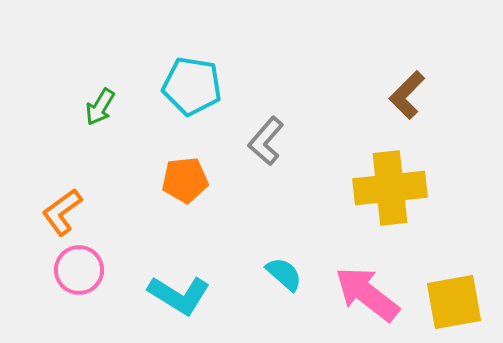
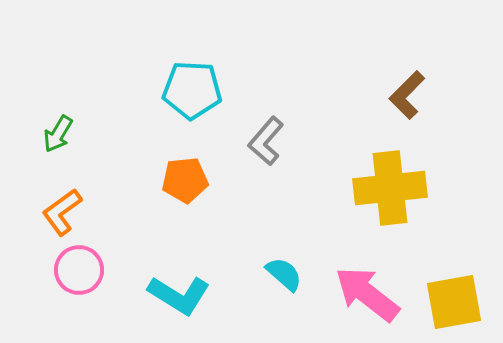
cyan pentagon: moved 4 px down; rotated 6 degrees counterclockwise
green arrow: moved 42 px left, 27 px down
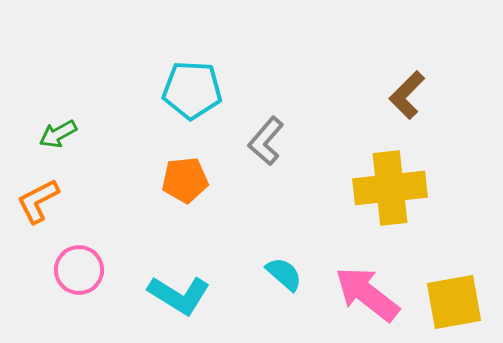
green arrow: rotated 30 degrees clockwise
orange L-shape: moved 24 px left, 11 px up; rotated 9 degrees clockwise
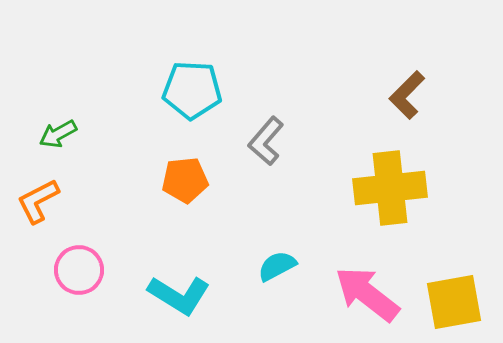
cyan semicircle: moved 7 px left, 8 px up; rotated 69 degrees counterclockwise
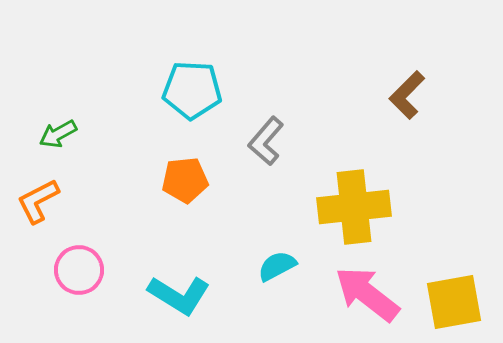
yellow cross: moved 36 px left, 19 px down
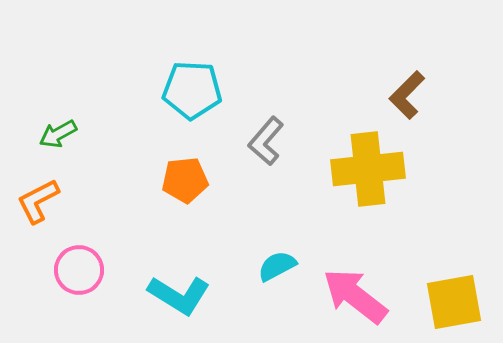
yellow cross: moved 14 px right, 38 px up
pink arrow: moved 12 px left, 2 px down
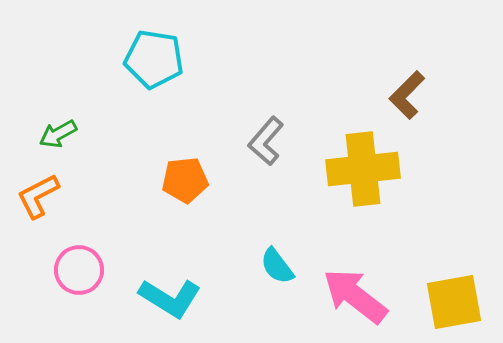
cyan pentagon: moved 38 px left, 31 px up; rotated 6 degrees clockwise
yellow cross: moved 5 px left
orange L-shape: moved 5 px up
cyan semicircle: rotated 99 degrees counterclockwise
cyan L-shape: moved 9 px left, 3 px down
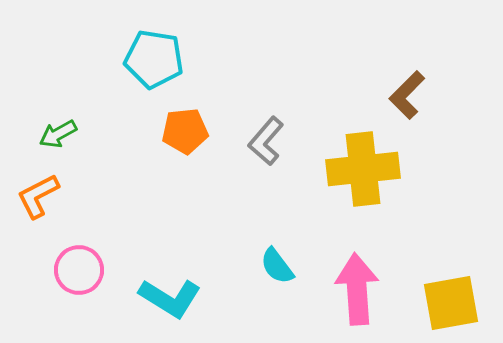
orange pentagon: moved 49 px up
pink arrow: moved 2 px right, 7 px up; rotated 48 degrees clockwise
yellow square: moved 3 px left, 1 px down
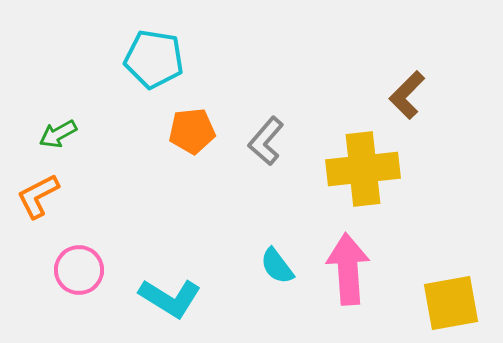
orange pentagon: moved 7 px right
pink arrow: moved 9 px left, 20 px up
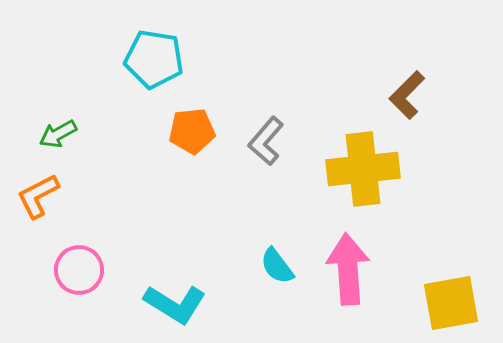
cyan L-shape: moved 5 px right, 6 px down
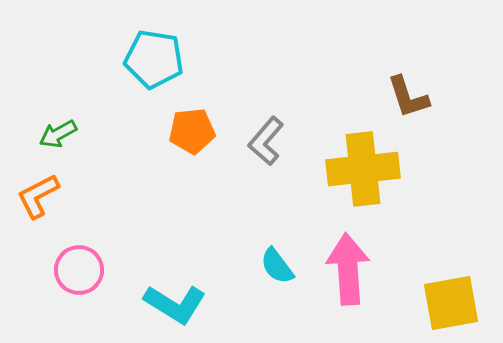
brown L-shape: moved 1 px right, 2 px down; rotated 63 degrees counterclockwise
